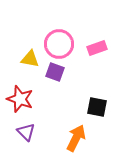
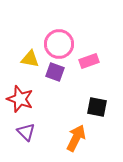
pink rectangle: moved 8 px left, 13 px down
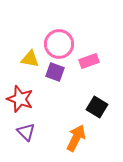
black square: rotated 20 degrees clockwise
